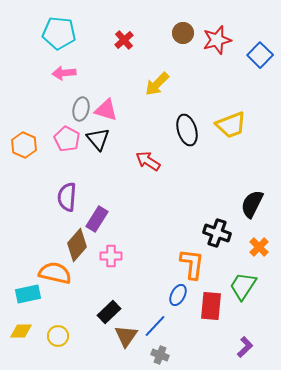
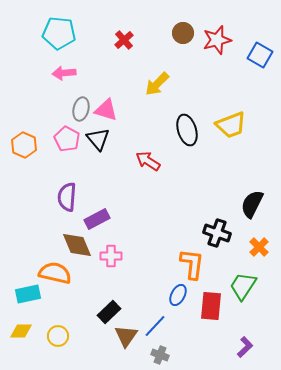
blue square: rotated 15 degrees counterclockwise
purple rectangle: rotated 30 degrees clockwise
brown diamond: rotated 64 degrees counterclockwise
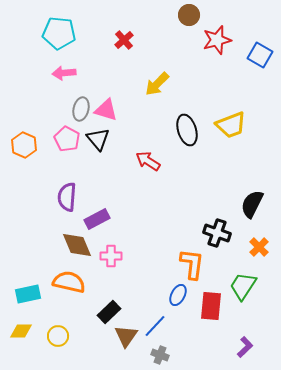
brown circle: moved 6 px right, 18 px up
orange semicircle: moved 14 px right, 9 px down
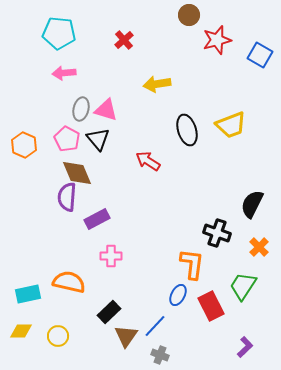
yellow arrow: rotated 36 degrees clockwise
brown diamond: moved 72 px up
red rectangle: rotated 32 degrees counterclockwise
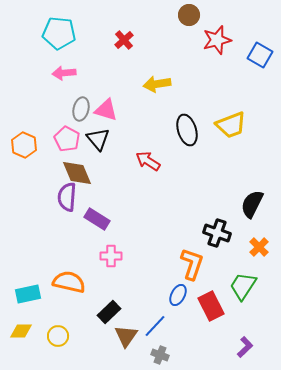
purple rectangle: rotated 60 degrees clockwise
orange L-shape: rotated 12 degrees clockwise
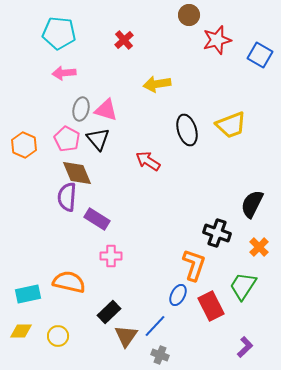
orange L-shape: moved 2 px right, 1 px down
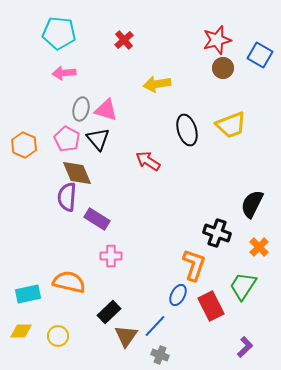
brown circle: moved 34 px right, 53 px down
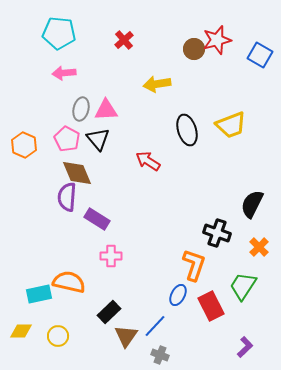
brown circle: moved 29 px left, 19 px up
pink triangle: rotated 20 degrees counterclockwise
cyan rectangle: moved 11 px right
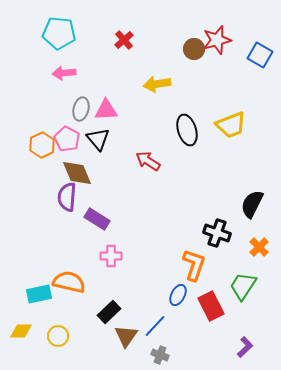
orange hexagon: moved 18 px right; rotated 10 degrees clockwise
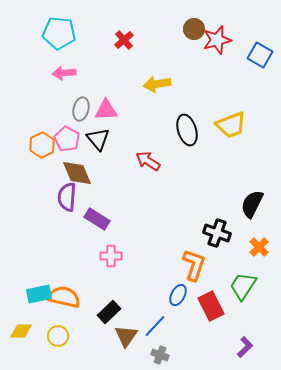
brown circle: moved 20 px up
orange semicircle: moved 5 px left, 15 px down
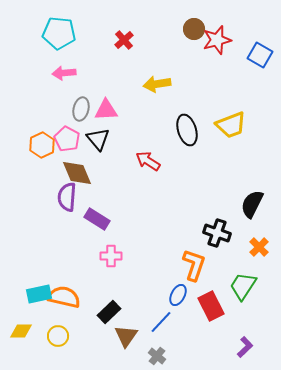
blue line: moved 6 px right, 4 px up
gray cross: moved 3 px left, 1 px down; rotated 18 degrees clockwise
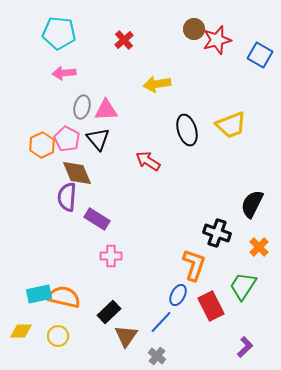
gray ellipse: moved 1 px right, 2 px up
